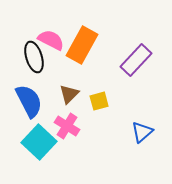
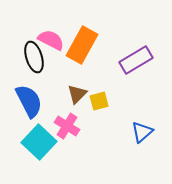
purple rectangle: rotated 16 degrees clockwise
brown triangle: moved 8 px right
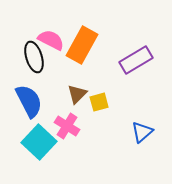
yellow square: moved 1 px down
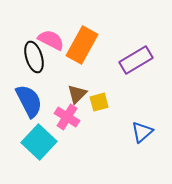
pink cross: moved 9 px up
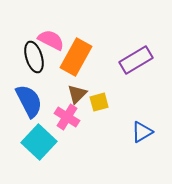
orange rectangle: moved 6 px left, 12 px down
blue triangle: rotated 10 degrees clockwise
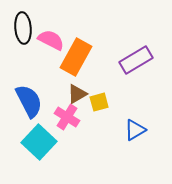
black ellipse: moved 11 px left, 29 px up; rotated 12 degrees clockwise
brown triangle: rotated 15 degrees clockwise
blue triangle: moved 7 px left, 2 px up
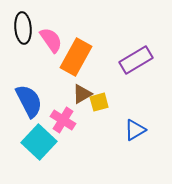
pink semicircle: rotated 28 degrees clockwise
brown triangle: moved 5 px right
pink cross: moved 4 px left, 3 px down
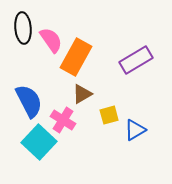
yellow square: moved 10 px right, 13 px down
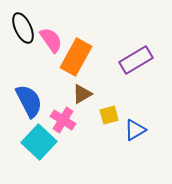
black ellipse: rotated 20 degrees counterclockwise
